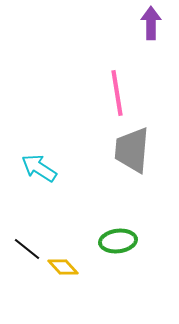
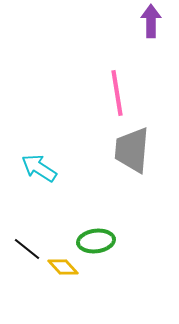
purple arrow: moved 2 px up
green ellipse: moved 22 px left
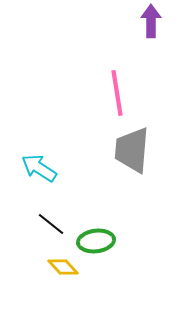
black line: moved 24 px right, 25 px up
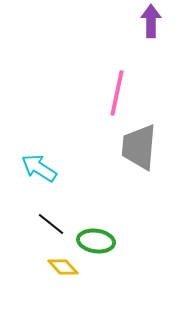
pink line: rotated 21 degrees clockwise
gray trapezoid: moved 7 px right, 3 px up
green ellipse: rotated 15 degrees clockwise
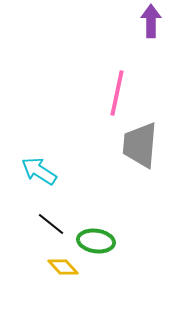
gray trapezoid: moved 1 px right, 2 px up
cyan arrow: moved 3 px down
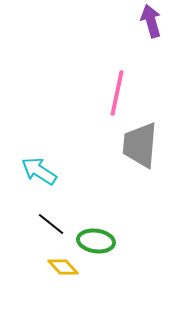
purple arrow: rotated 16 degrees counterclockwise
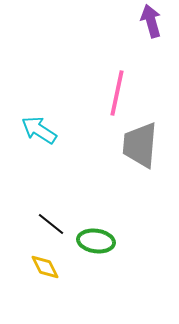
cyan arrow: moved 41 px up
yellow diamond: moved 18 px left; rotated 16 degrees clockwise
